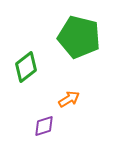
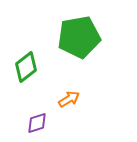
green pentagon: rotated 24 degrees counterclockwise
purple diamond: moved 7 px left, 3 px up
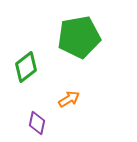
purple diamond: rotated 60 degrees counterclockwise
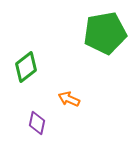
green pentagon: moved 26 px right, 4 px up
orange arrow: rotated 125 degrees counterclockwise
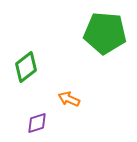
green pentagon: rotated 15 degrees clockwise
purple diamond: rotated 60 degrees clockwise
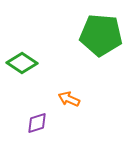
green pentagon: moved 4 px left, 2 px down
green diamond: moved 4 px left, 4 px up; rotated 72 degrees clockwise
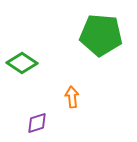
orange arrow: moved 3 px right, 2 px up; rotated 60 degrees clockwise
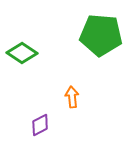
green diamond: moved 10 px up
purple diamond: moved 3 px right, 2 px down; rotated 10 degrees counterclockwise
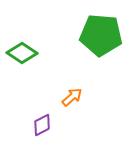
orange arrow: rotated 55 degrees clockwise
purple diamond: moved 2 px right
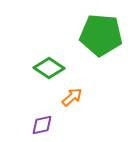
green diamond: moved 27 px right, 15 px down
purple diamond: rotated 15 degrees clockwise
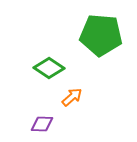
purple diamond: moved 1 px up; rotated 15 degrees clockwise
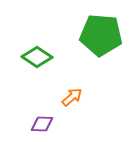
green diamond: moved 12 px left, 11 px up
